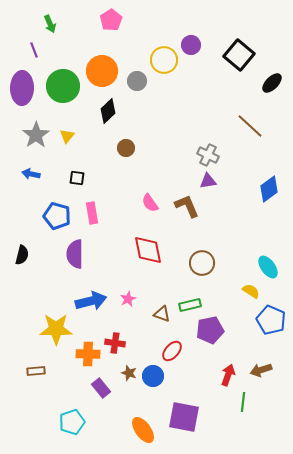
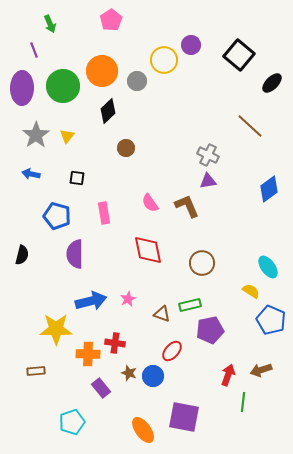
pink rectangle at (92, 213): moved 12 px right
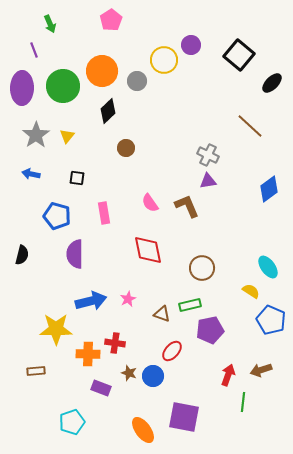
brown circle at (202, 263): moved 5 px down
purple rectangle at (101, 388): rotated 30 degrees counterclockwise
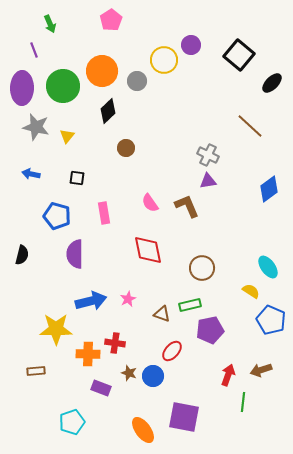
gray star at (36, 135): moved 8 px up; rotated 24 degrees counterclockwise
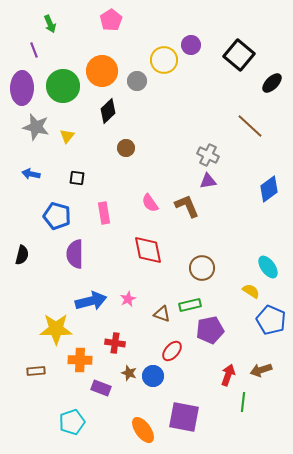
orange cross at (88, 354): moved 8 px left, 6 px down
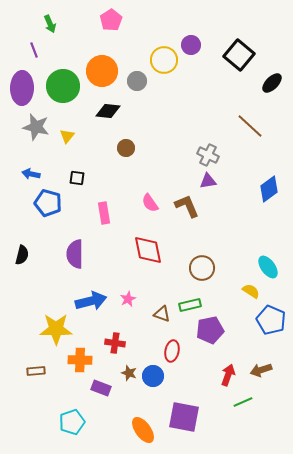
black diamond at (108, 111): rotated 50 degrees clockwise
blue pentagon at (57, 216): moved 9 px left, 13 px up
red ellipse at (172, 351): rotated 30 degrees counterclockwise
green line at (243, 402): rotated 60 degrees clockwise
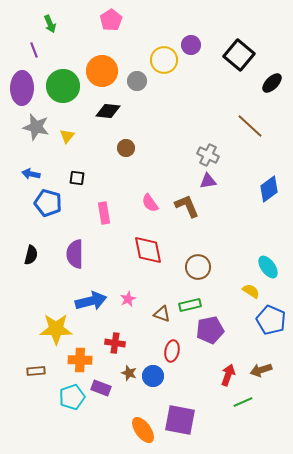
black semicircle at (22, 255): moved 9 px right
brown circle at (202, 268): moved 4 px left, 1 px up
purple square at (184, 417): moved 4 px left, 3 px down
cyan pentagon at (72, 422): moved 25 px up
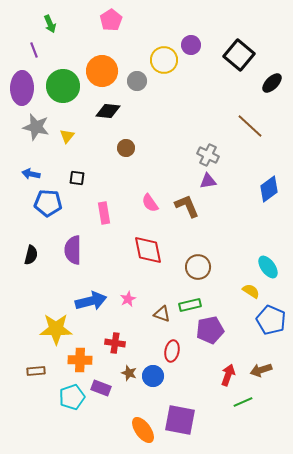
blue pentagon at (48, 203): rotated 12 degrees counterclockwise
purple semicircle at (75, 254): moved 2 px left, 4 px up
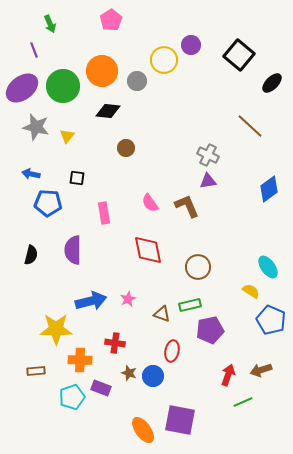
purple ellipse at (22, 88): rotated 52 degrees clockwise
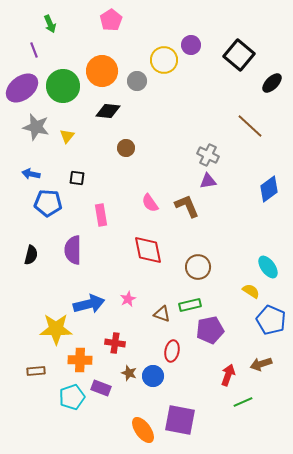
pink rectangle at (104, 213): moved 3 px left, 2 px down
blue arrow at (91, 301): moved 2 px left, 3 px down
brown arrow at (261, 370): moved 6 px up
